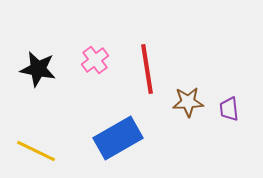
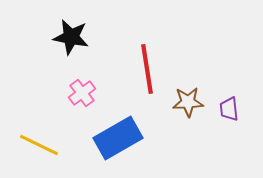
pink cross: moved 13 px left, 33 px down
black star: moved 33 px right, 32 px up
yellow line: moved 3 px right, 6 px up
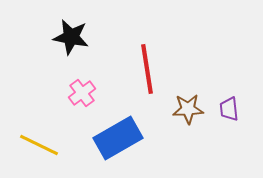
brown star: moved 7 px down
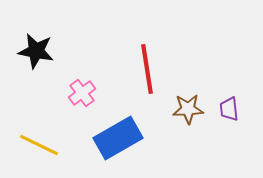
black star: moved 35 px left, 14 px down
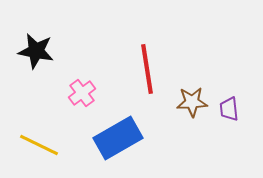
brown star: moved 4 px right, 7 px up
